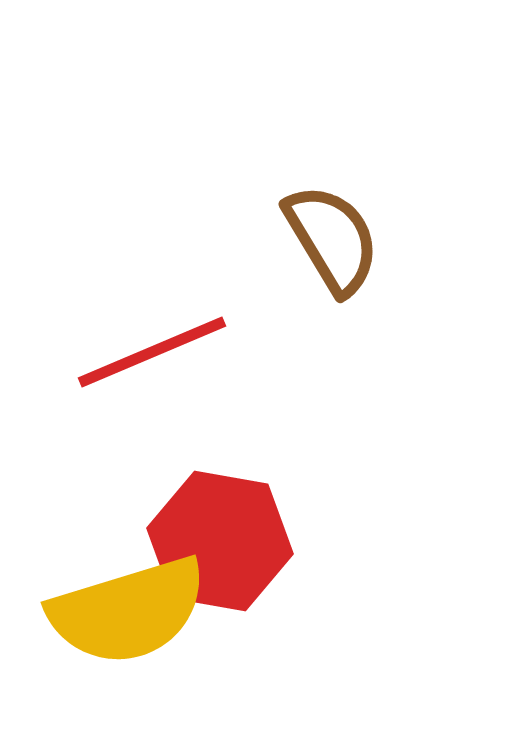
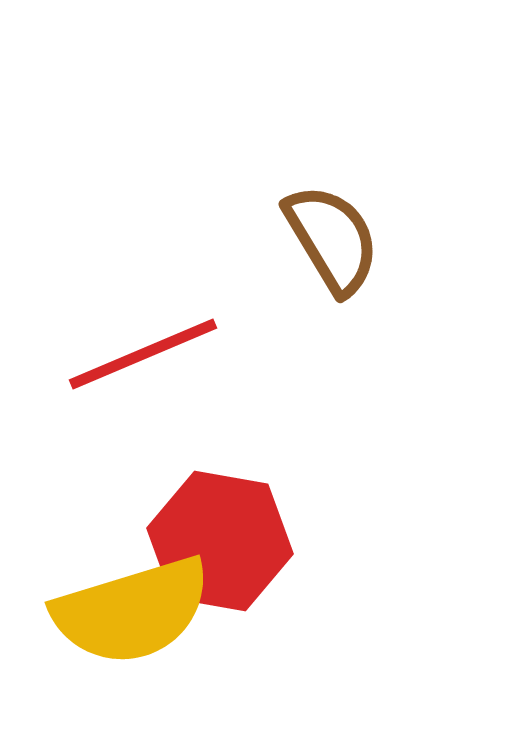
red line: moved 9 px left, 2 px down
yellow semicircle: moved 4 px right
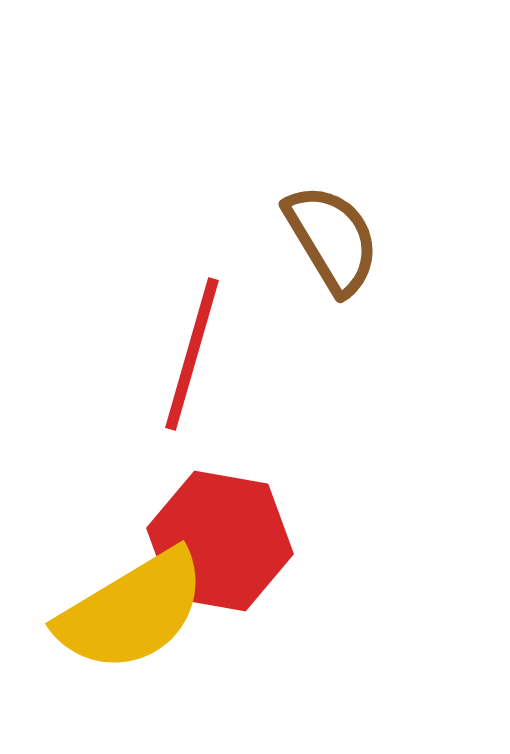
red line: moved 49 px right; rotated 51 degrees counterclockwise
yellow semicircle: rotated 14 degrees counterclockwise
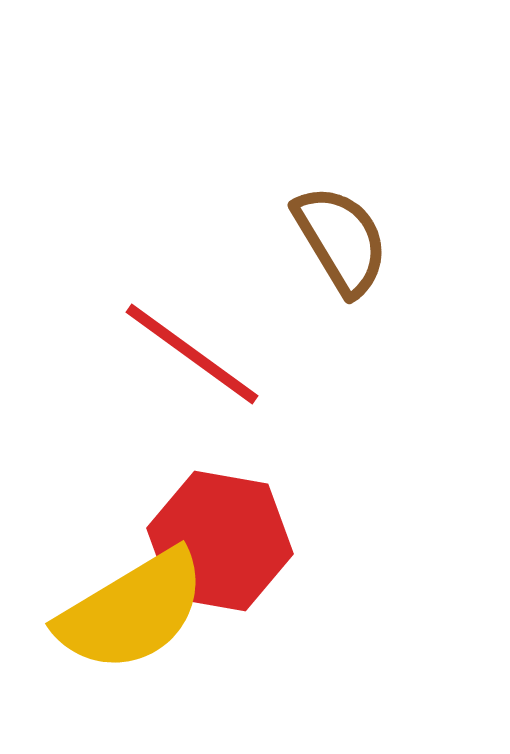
brown semicircle: moved 9 px right, 1 px down
red line: rotated 70 degrees counterclockwise
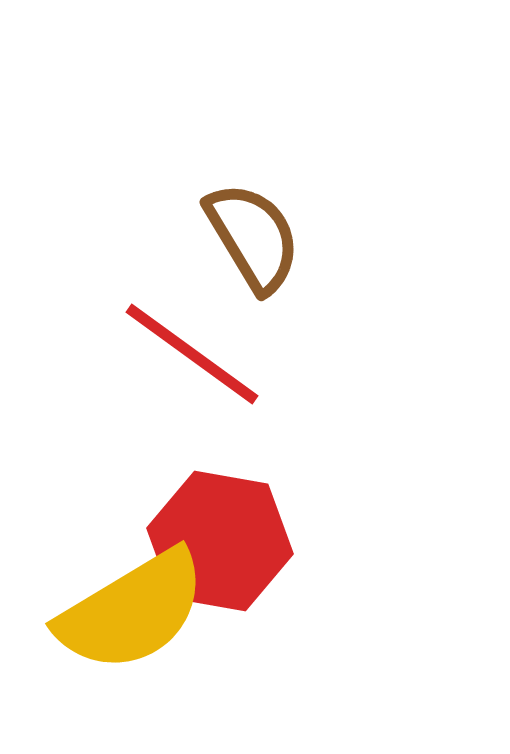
brown semicircle: moved 88 px left, 3 px up
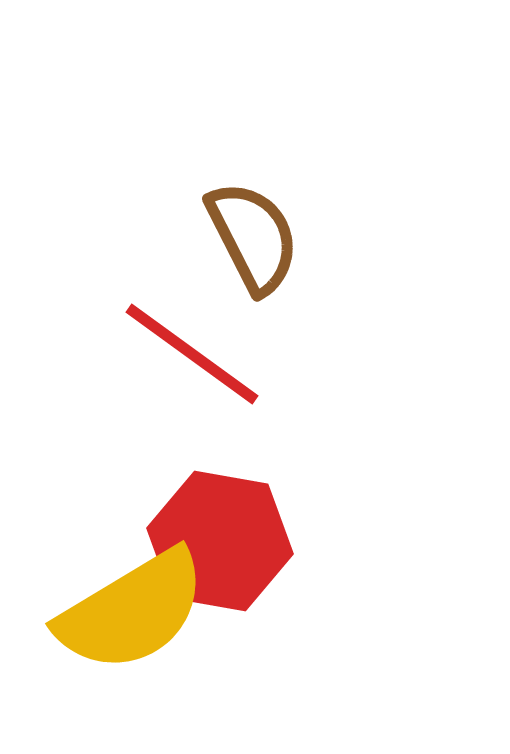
brown semicircle: rotated 4 degrees clockwise
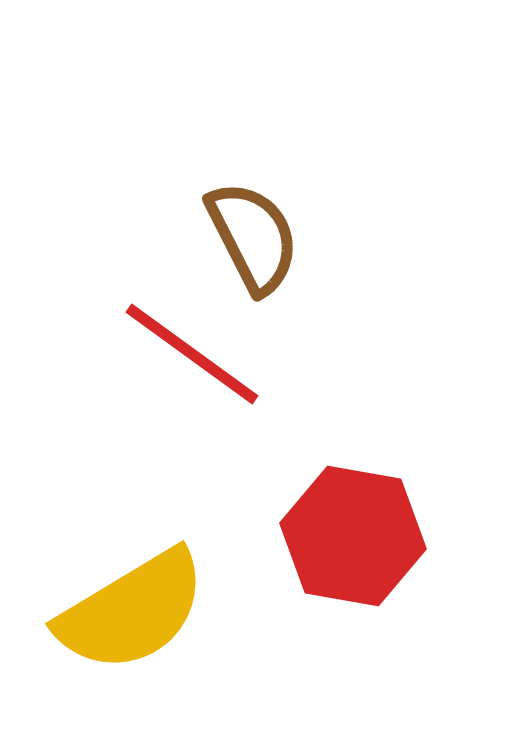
red hexagon: moved 133 px right, 5 px up
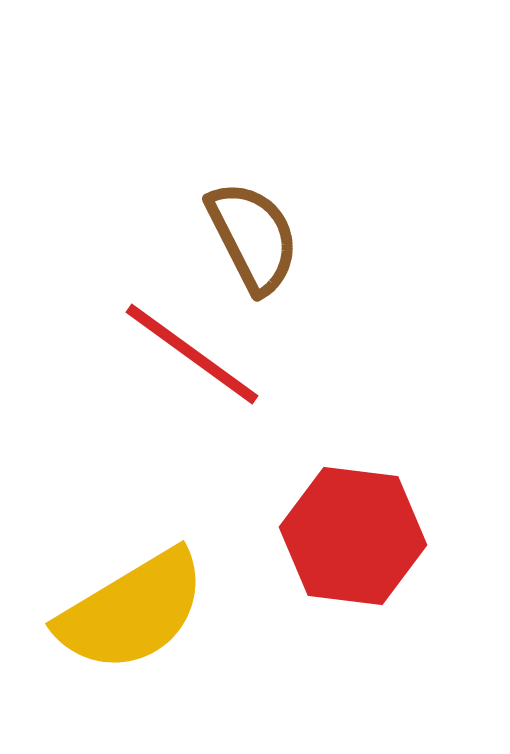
red hexagon: rotated 3 degrees counterclockwise
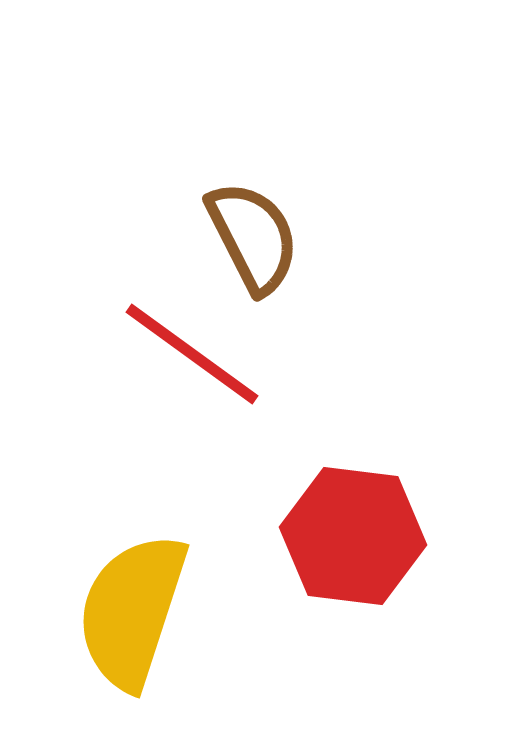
yellow semicircle: rotated 139 degrees clockwise
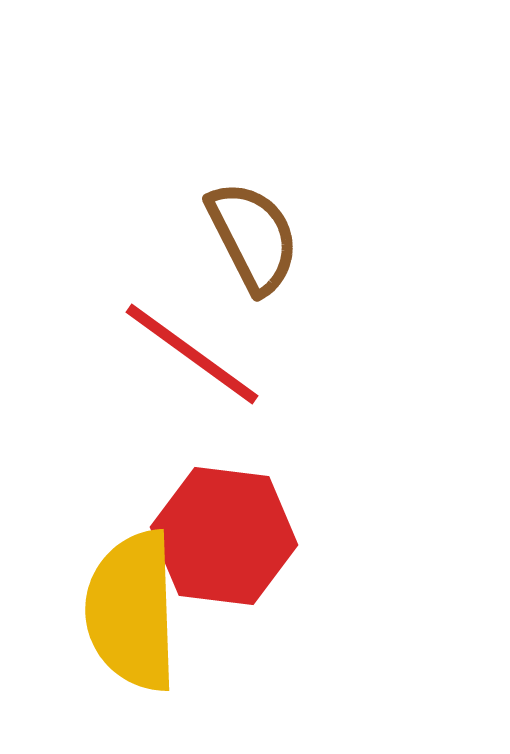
red hexagon: moved 129 px left
yellow semicircle: rotated 20 degrees counterclockwise
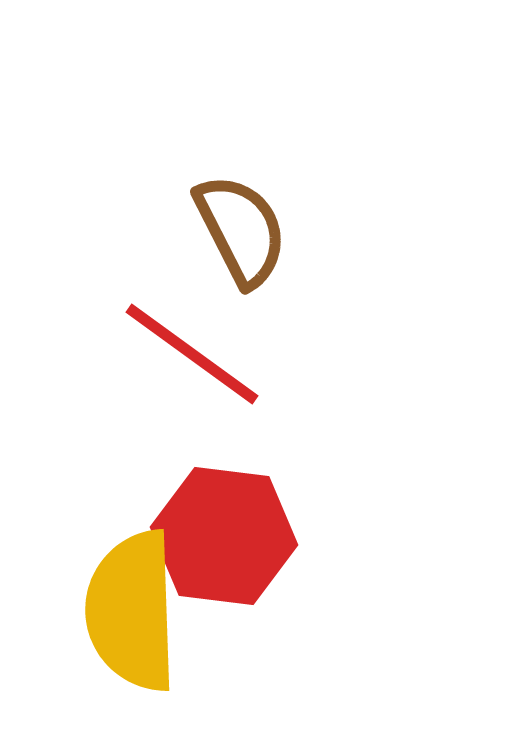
brown semicircle: moved 12 px left, 7 px up
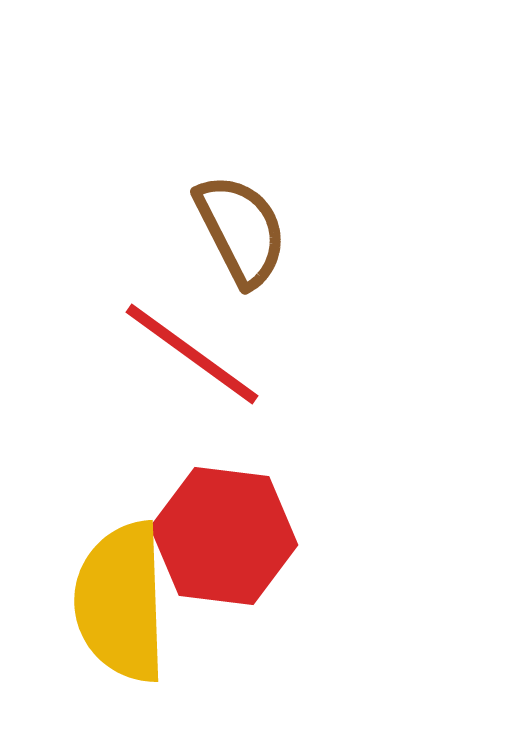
yellow semicircle: moved 11 px left, 9 px up
